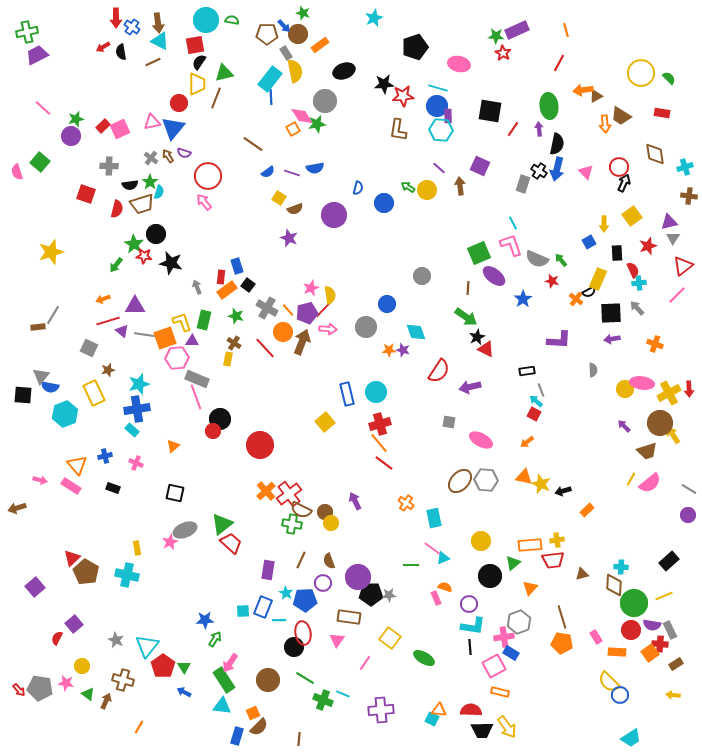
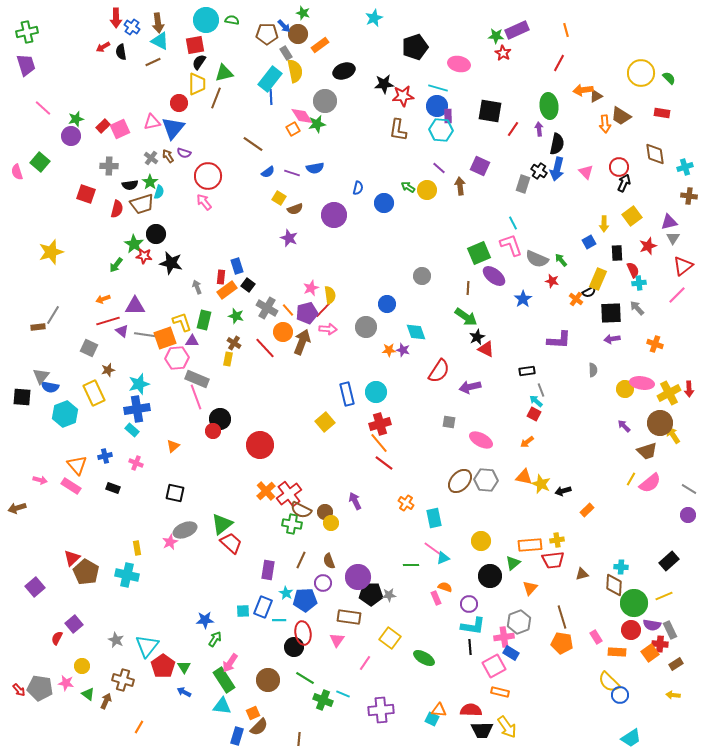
purple trapezoid at (37, 55): moved 11 px left, 10 px down; rotated 100 degrees clockwise
black square at (23, 395): moved 1 px left, 2 px down
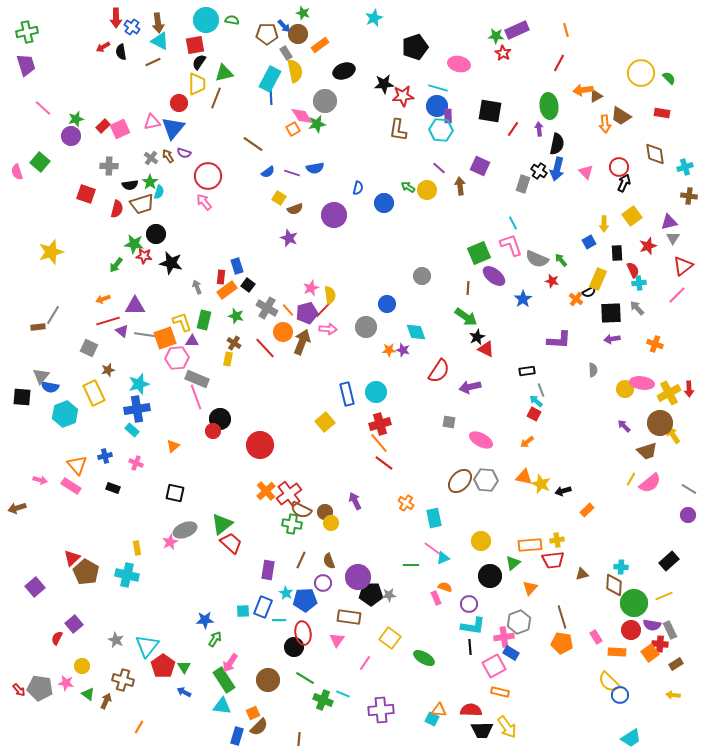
cyan rectangle at (270, 79): rotated 10 degrees counterclockwise
green star at (134, 244): rotated 24 degrees counterclockwise
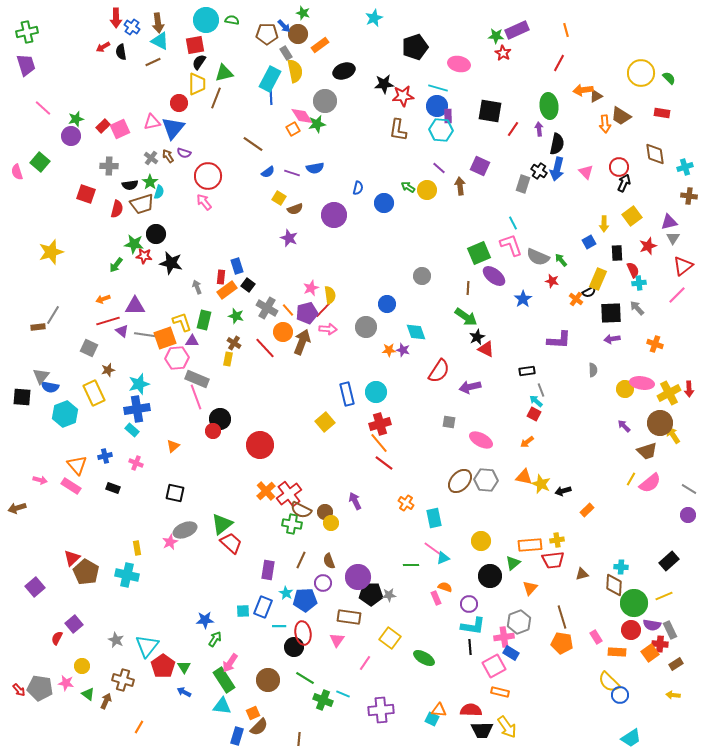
gray semicircle at (537, 259): moved 1 px right, 2 px up
cyan line at (279, 620): moved 6 px down
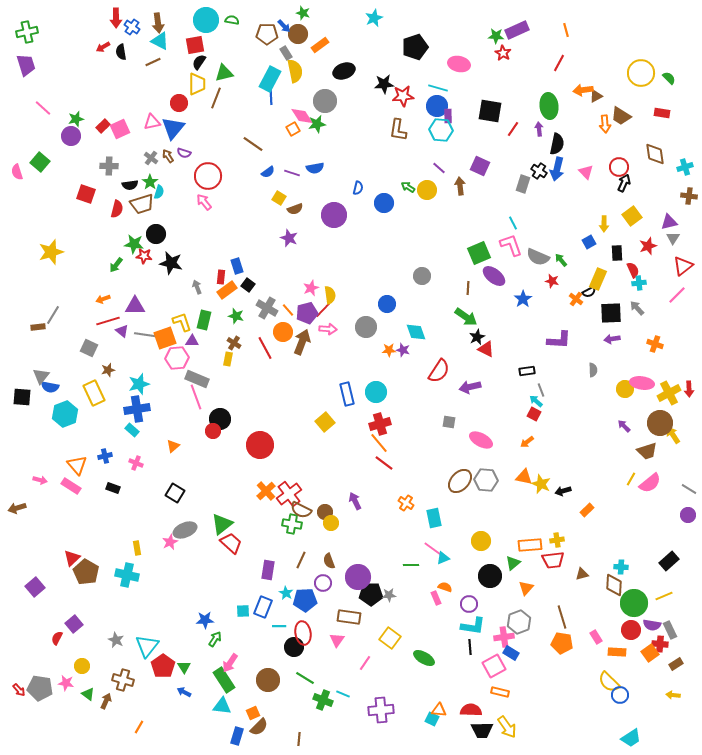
red line at (265, 348): rotated 15 degrees clockwise
black square at (175, 493): rotated 18 degrees clockwise
orange triangle at (530, 588): moved 4 px left
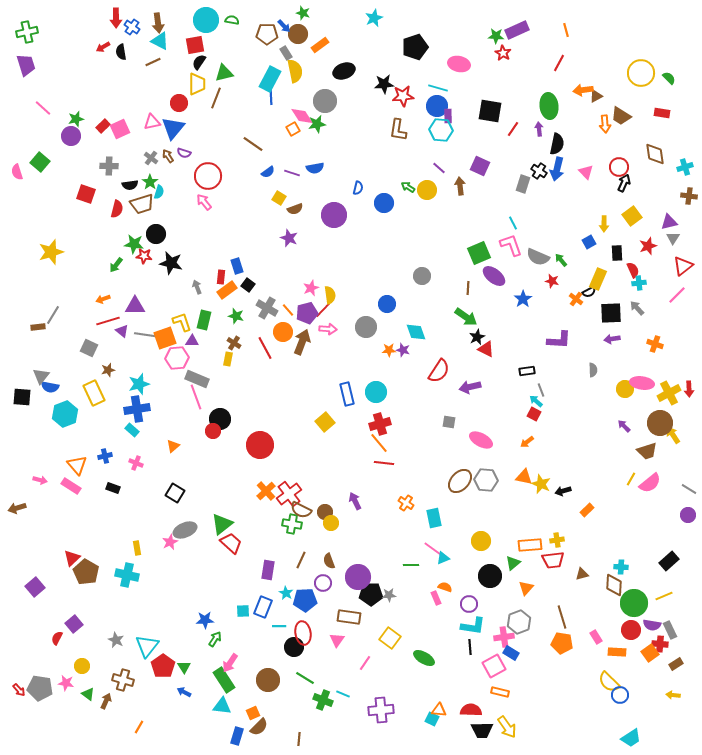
red line at (384, 463): rotated 30 degrees counterclockwise
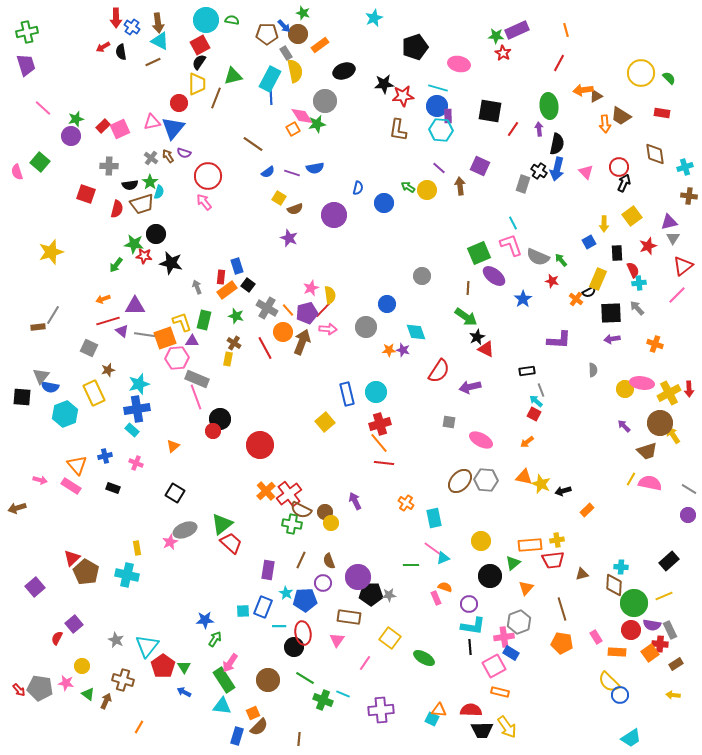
red square at (195, 45): moved 5 px right; rotated 18 degrees counterclockwise
green triangle at (224, 73): moved 9 px right, 3 px down
pink semicircle at (650, 483): rotated 130 degrees counterclockwise
brown line at (562, 617): moved 8 px up
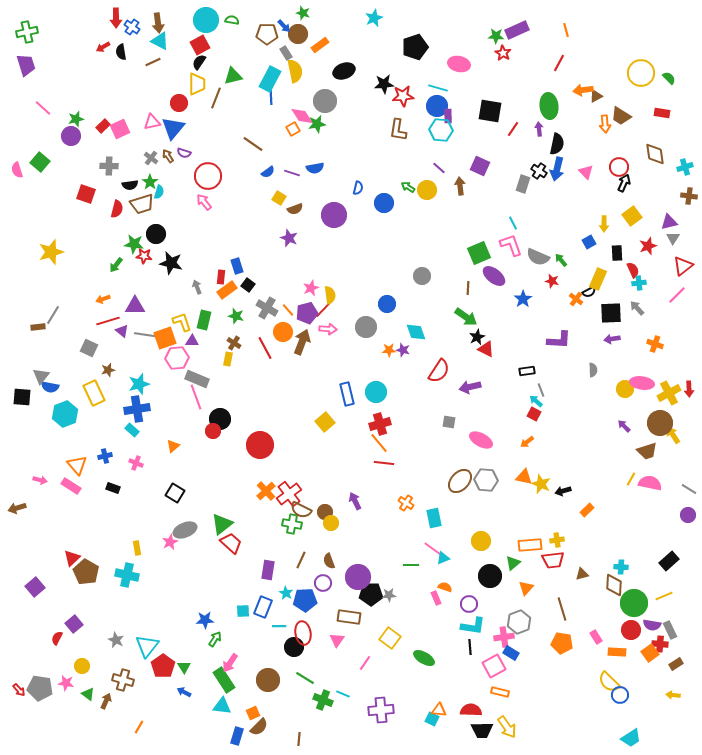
pink semicircle at (17, 172): moved 2 px up
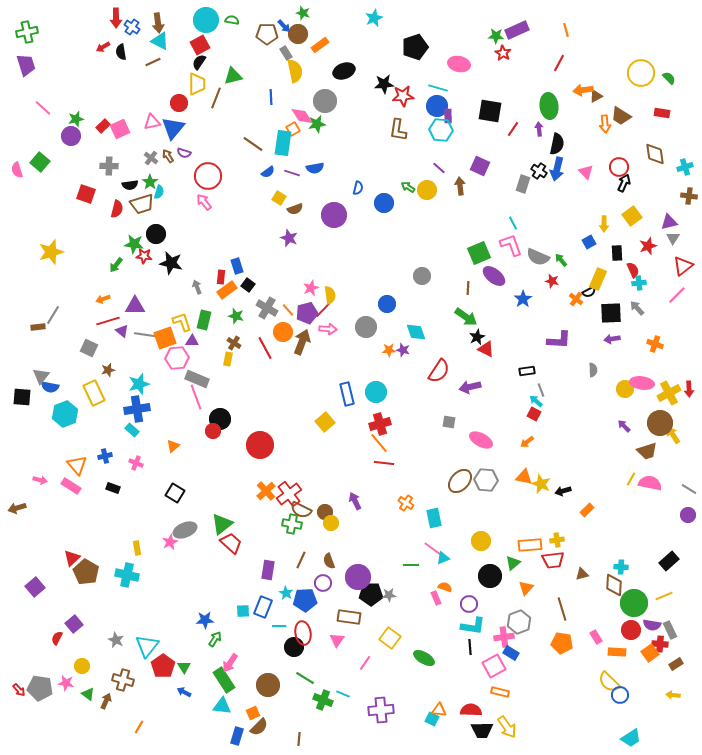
cyan rectangle at (270, 79): moved 13 px right, 64 px down; rotated 20 degrees counterclockwise
brown circle at (268, 680): moved 5 px down
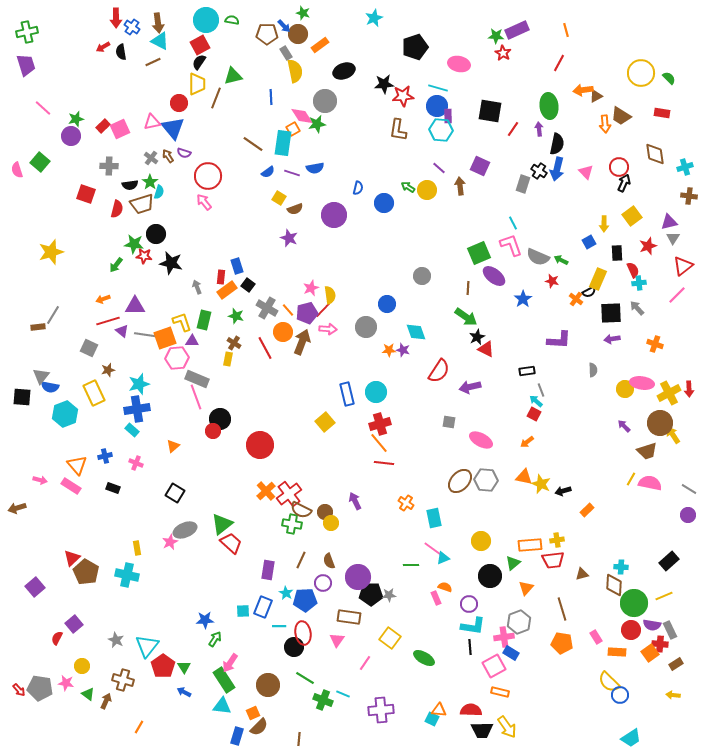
blue triangle at (173, 128): rotated 20 degrees counterclockwise
green arrow at (561, 260): rotated 24 degrees counterclockwise
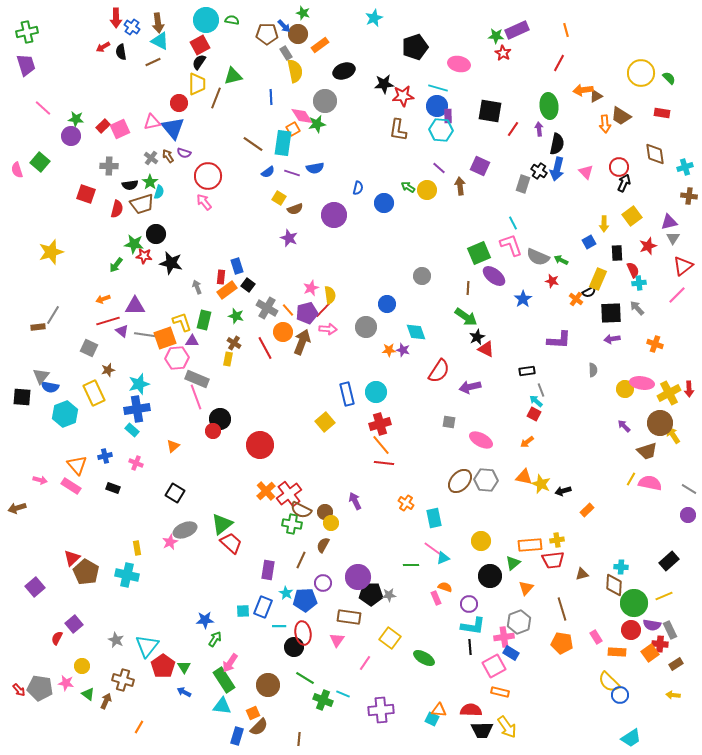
green star at (76, 119): rotated 21 degrees clockwise
orange line at (379, 443): moved 2 px right, 2 px down
brown semicircle at (329, 561): moved 6 px left, 16 px up; rotated 49 degrees clockwise
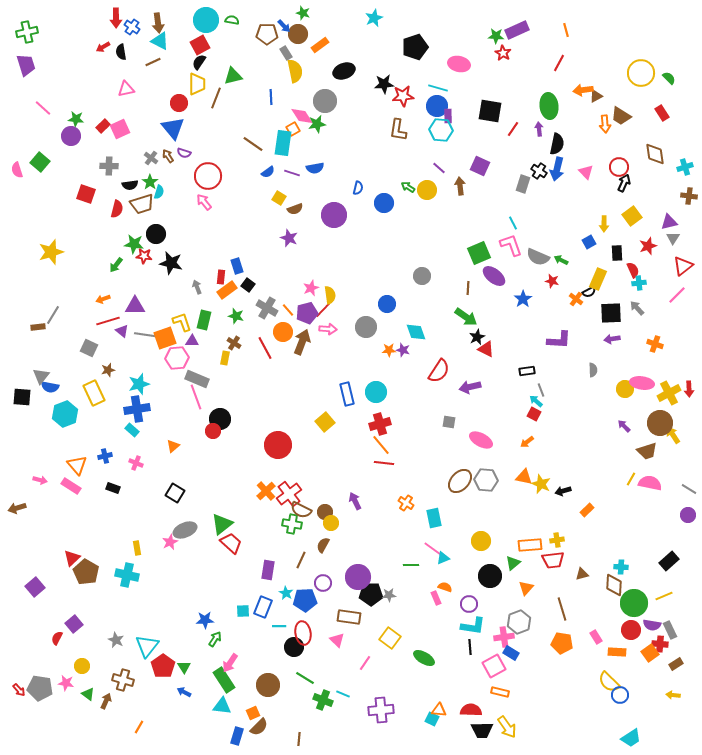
red rectangle at (662, 113): rotated 49 degrees clockwise
pink triangle at (152, 122): moved 26 px left, 33 px up
yellow rectangle at (228, 359): moved 3 px left, 1 px up
red circle at (260, 445): moved 18 px right
pink triangle at (337, 640): rotated 21 degrees counterclockwise
